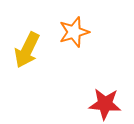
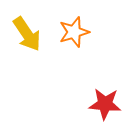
yellow arrow: moved 16 px up; rotated 60 degrees counterclockwise
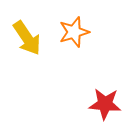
yellow arrow: moved 4 px down
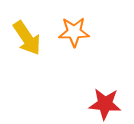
orange star: rotated 16 degrees clockwise
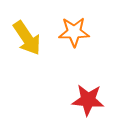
red star: moved 17 px left, 4 px up
